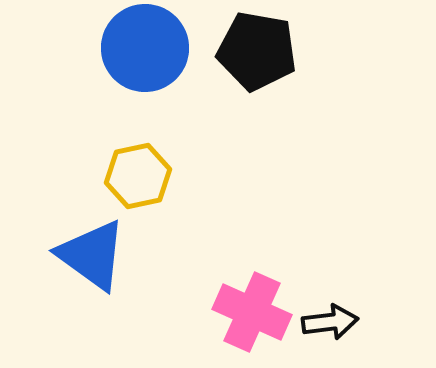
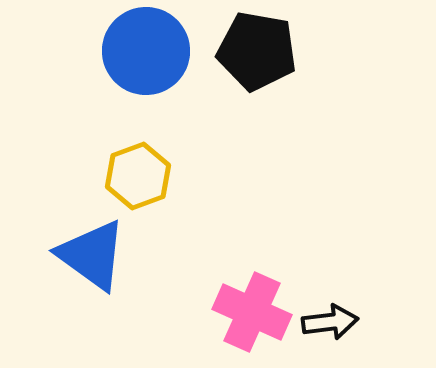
blue circle: moved 1 px right, 3 px down
yellow hexagon: rotated 8 degrees counterclockwise
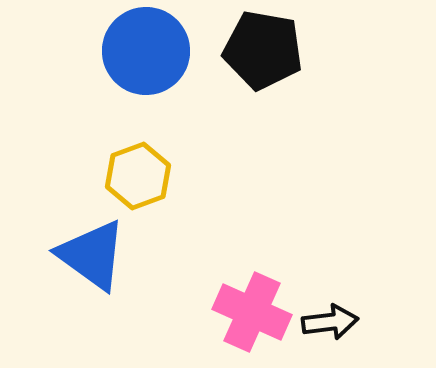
black pentagon: moved 6 px right, 1 px up
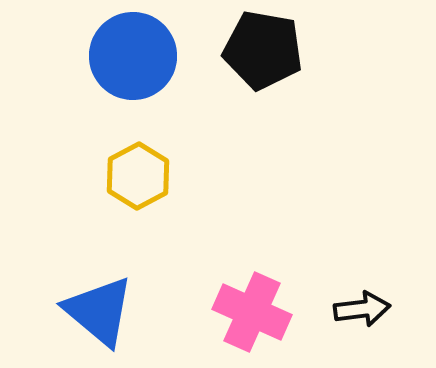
blue circle: moved 13 px left, 5 px down
yellow hexagon: rotated 8 degrees counterclockwise
blue triangle: moved 7 px right, 56 px down; rotated 4 degrees clockwise
black arrow: moved 32 px right, 13 px up
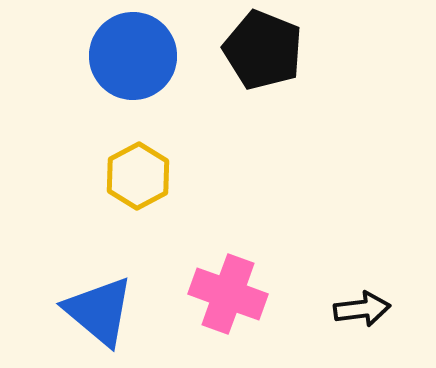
black pentagon: rotated 12 degrees clockwise
pink cross: moved 24 px left, 18 px up; rotated 4 degrees counterclockwise
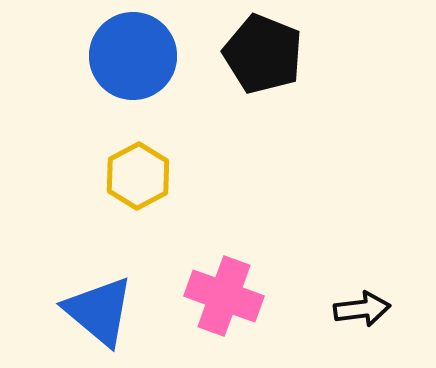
black pentagon: moved 4 px down
pink cross: moved 4 px left, 2 px down
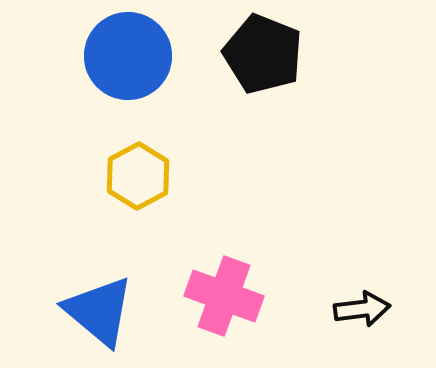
blue circle: moved 5 px left
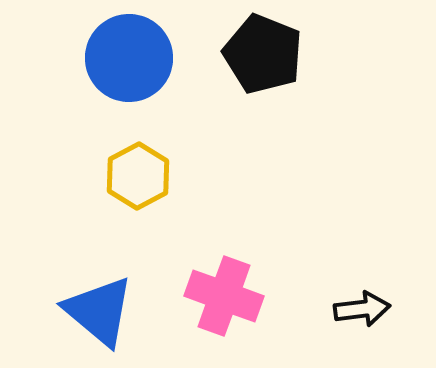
blue circle: moved 1 px right, 2 px down
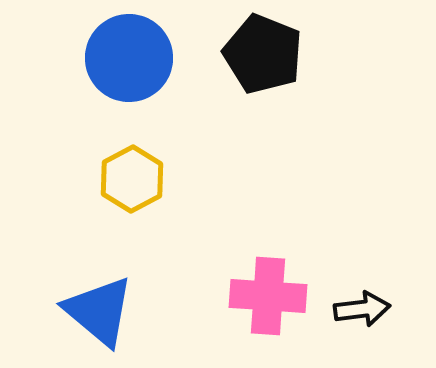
yellow hexagon: moved 6 px left, 3 px down
pink cross: moved 44 px right; rotated 16 degrees counterclockwise
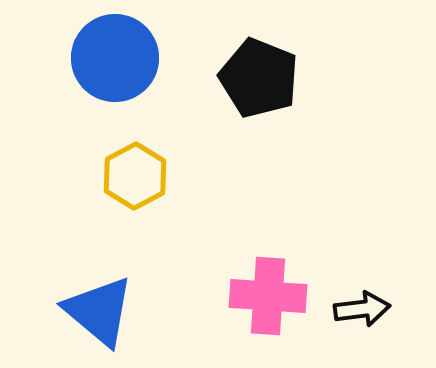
black pentagon: moved 4 px left, 24 px down
blue circle: moved 14 px left
yellow hexagon: moved 3 px right, 3 px up
